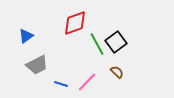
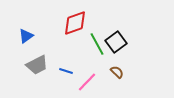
blue line: moved 5 px right, 13 px up
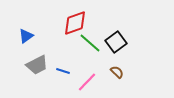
green line: moved 7 px left, 1 px up; rotated 20 degrees counterclockwise
blue line: moved 3 px left
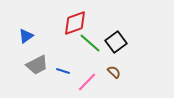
brown semicircle: moved 3 px left
